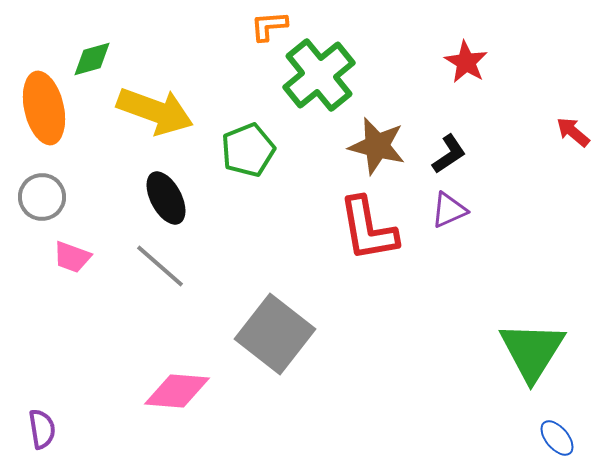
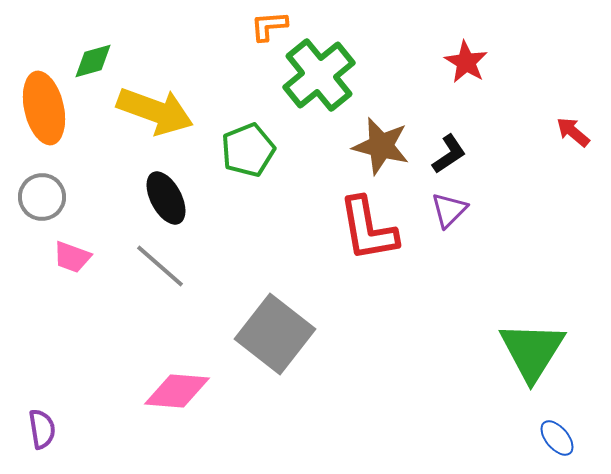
green diamond: moved 1 px right, 2 px down
brown star: moved 4 px right
purple triangle: rotated 21 degrees counterclockwise
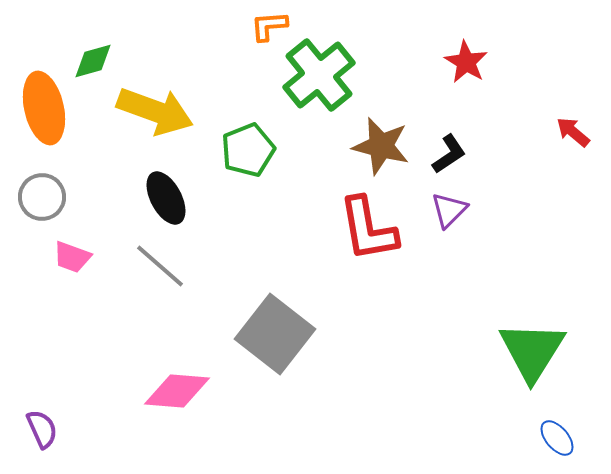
purple semicircle: rotated 15 degrees counterclockwise
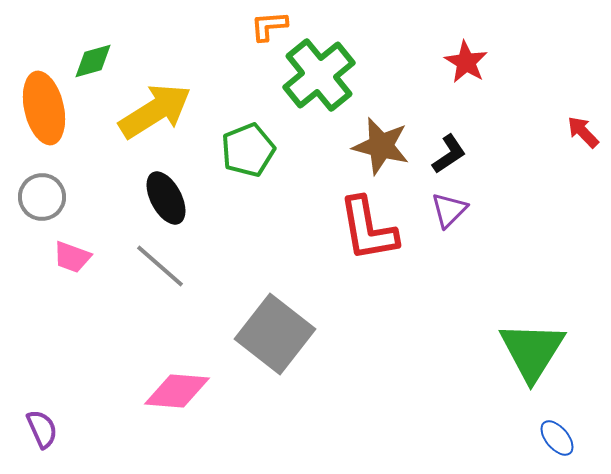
yellow arrow: rotated 52 degrees counterclockwise
red arrow: moved 10 px right; rotated 6 degrees clockwise
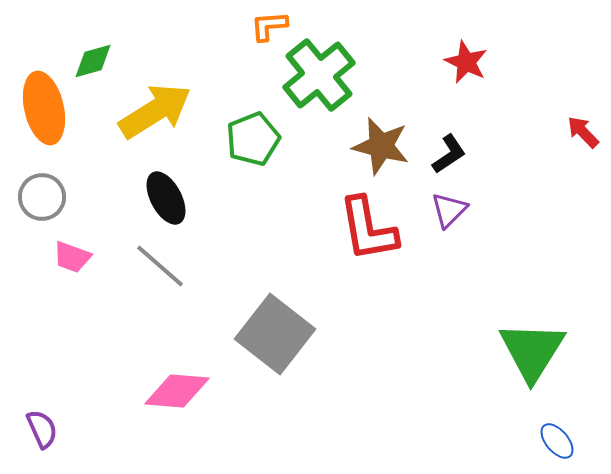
red star: rotated 6 degrees counterclockwise
green pentagon: moved 5 px right, 11 px up
blue ellipse: moved 3 px down
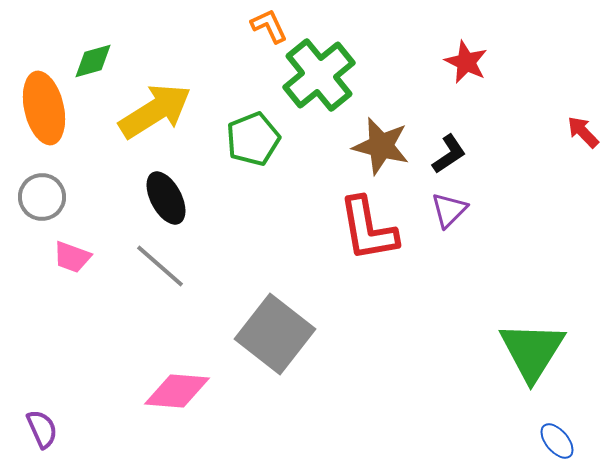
orange L-shape: rotated 69 degrees clockwise
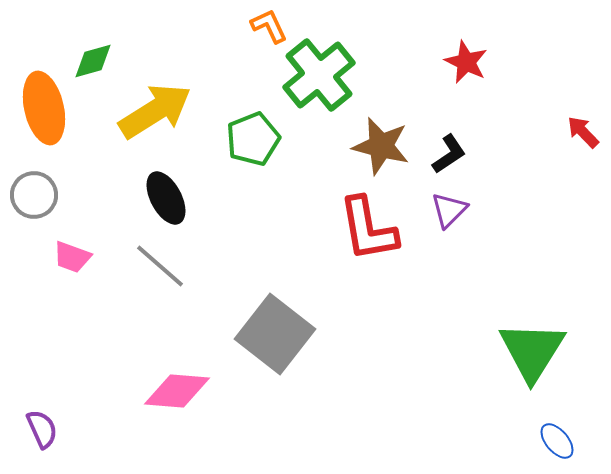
gray circle: moved 8 px left, 2 px up
